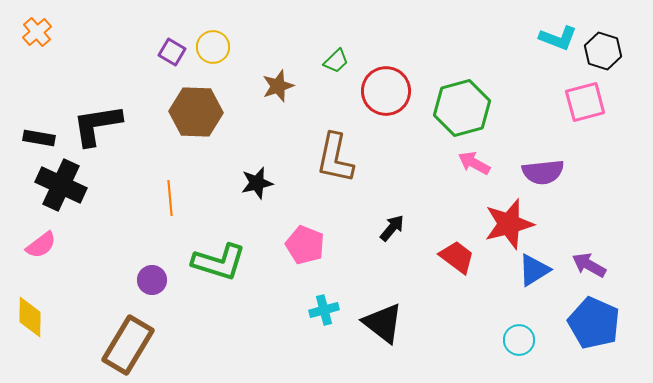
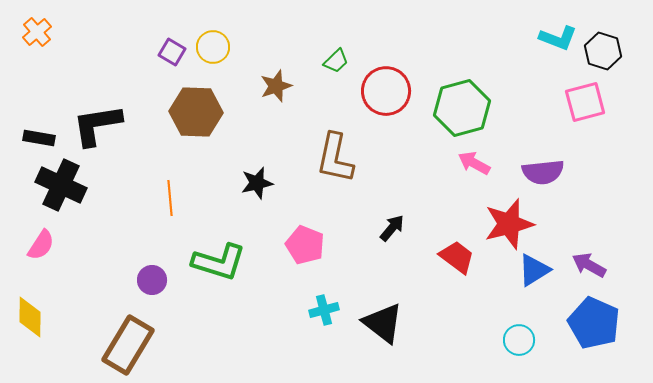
brown star: moved 2 px left
pink semicircle: rotated 20 degrees counterclockwise
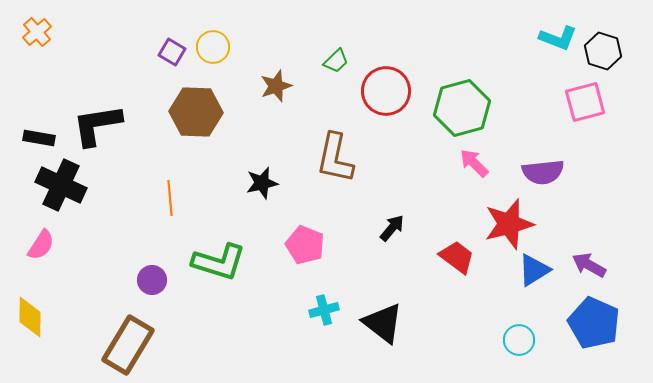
pink arrow: rotated 16 degrees clockwise
black star: moved 5 px right
